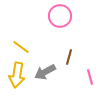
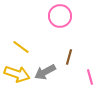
yellow arrow: moved 1 px up; rotated 80 degrees counterclockwise
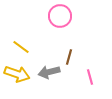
gray arrow: moved 4 px right; rotated 15 degrees clockwise
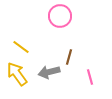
yellow arrow: rotated 145 degrees counterclockwise
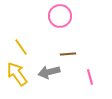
yellow line: rotated 18 degrees clockwise
brown line: moved 1 px left, 3 px up; rotated 70 degrees clockwise
